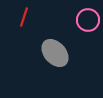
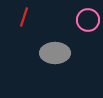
gray ellipse: rotated 48 degrees counterclockwise
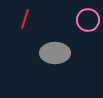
red line: moved 1 px right, 2 px down
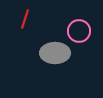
pink circle: moved 9 px left, 11 px down
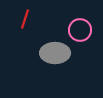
pink circle: moved 1 px right, 1 px up
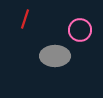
gray ellipse: moved 3 px down
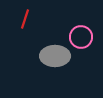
pink circle: moved 1 px right, 7 px down
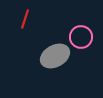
gray ellipse: rotated 28 degrees counterclockwise
